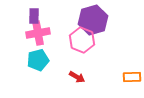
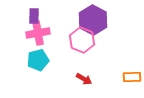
purple hexagon: rotated 16 degrees counterclockwise
red arrow: moved 7 px right, 2 px down
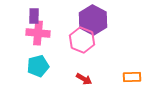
pink cross: rotated 15 degrees clockwise
cyan pentagon: moved 6 px down
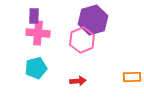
purple hexagon: rotated 16 degrees clockwise
pink hexagon: rotated 15 degrees clockwise
cyan pentagon: moved 2 px left, 2 px down
red arrow: moved 6 px left, 2 px down; rotated 35 degrees counterclockwise
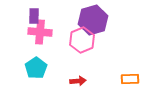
pink cross: moved 2 px right, 1 px up
cyan pentagon: rotated 20 degrees counterclockwise
orange rectangle: moved 2 px left, 2 px down
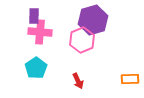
red arrow: rotated 70 degrees clockwise
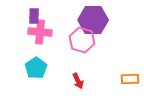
purple hexagon: rotated 16 degrees clockwise
pink hexagon: rotated 20 degrees counterclockwise
